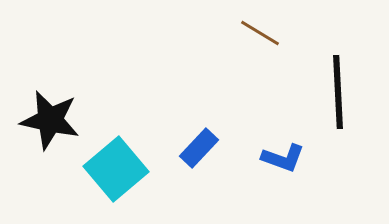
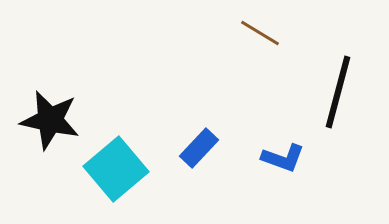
black line: rotated 18 degrees clockwise
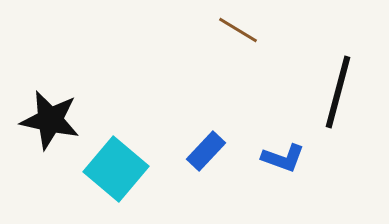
brown line: moved 22 px left, 3 px up
blue rectangle: moved 7 px right, 3 px down
cyan square: rotated 10 degrees counterclockwise
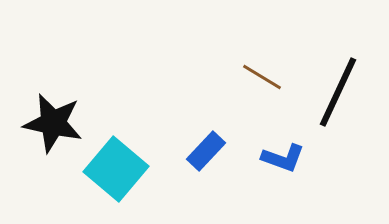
brown line: moved 24 px right, 47 px down
black line: rotated 10 degrees clockwise
black star: moved 3 px right, 3 px down
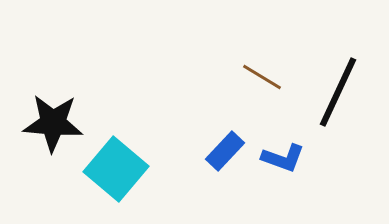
black star: rotated 8 degrees counterclockwise
blue rectangle: moved 19 px right
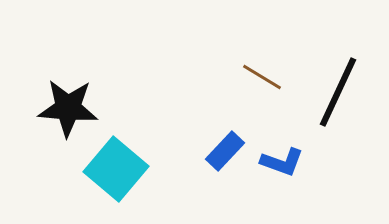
black star: moved 15 px right, 15 px up
blue L-shape: moved 1 px left, 4 px down
